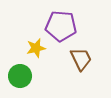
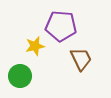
yellow star: moved 1 px left, 2 px up
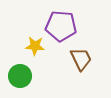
yellow star: rotated 18 degrees clockwise
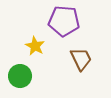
purple pentagon: moved 3 px right, 5 px up
yellow star: rotated 24 degrees clockwise
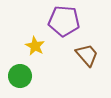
brown trapezoid: moved 6 px right, 4 px up; rotated 15 degrees counterclockwise
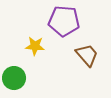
yellow star: rotated 24 degrees counterclockwise
green circle: moved 6 px left, 2 px down
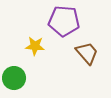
brown trapezoid: moved 2 px up
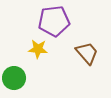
purple pentagon: moved 10 px left; rotated 12 degrees counterclockwise
yellow star: moved 3 px right, 3 px down
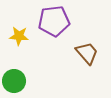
yellow star: moved 19 px left, 13 px up
green circle: moved 3 px down
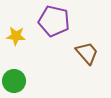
purple pentagon: rotated 20 degrees clockwise
yellow star: moved 3 px left
